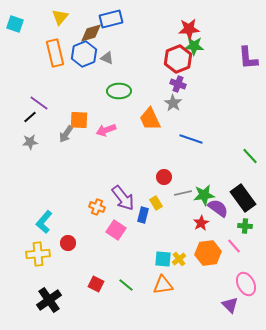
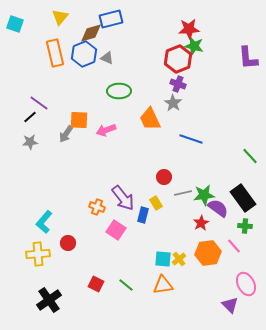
green star at (194, 46): rotated 12 degrees clockwise
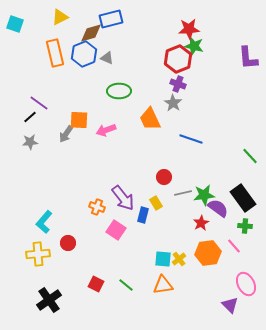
yellow triangle at (60, 17): rotated 24 degrees clockwise
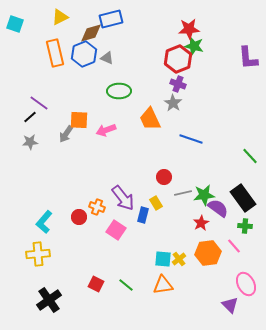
red circle at (68, 243): moved 11 px right, 26 px up
